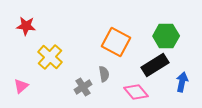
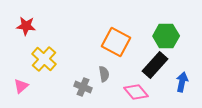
yellow cross: moved 6 px left, 2 px down
black rectangle: rotated 16 degrees counterclockwise
gray cross: rotated 36 degrees counterclockwise
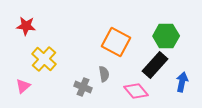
pink triangle: moved 2 px right
pink diamond: moved 1 px up
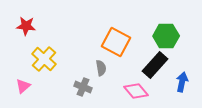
gray semicircle: moved 3 px left, 6 px up
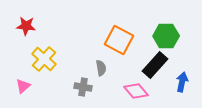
orange square: moved 3 px right, 2 px up
gray cross: rotated 12 degrees counterclockwise
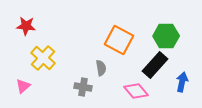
yellow cross: moved 1 px left, 1 px up
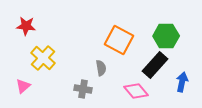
gray cross: moved 2 px down
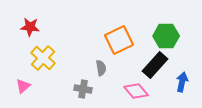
red star: moved 4 px right, 1 px down
orange square: rotated 36 degrees clockwise
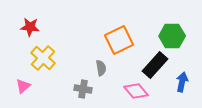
green hexagon: moved 6 px right
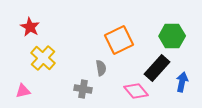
red star: rotated 24 degrees clockwise
black rectangle: moved 2 px right, 3 px down
pink triangle: moved 5 px down; rotated 28 degrees clockwise
